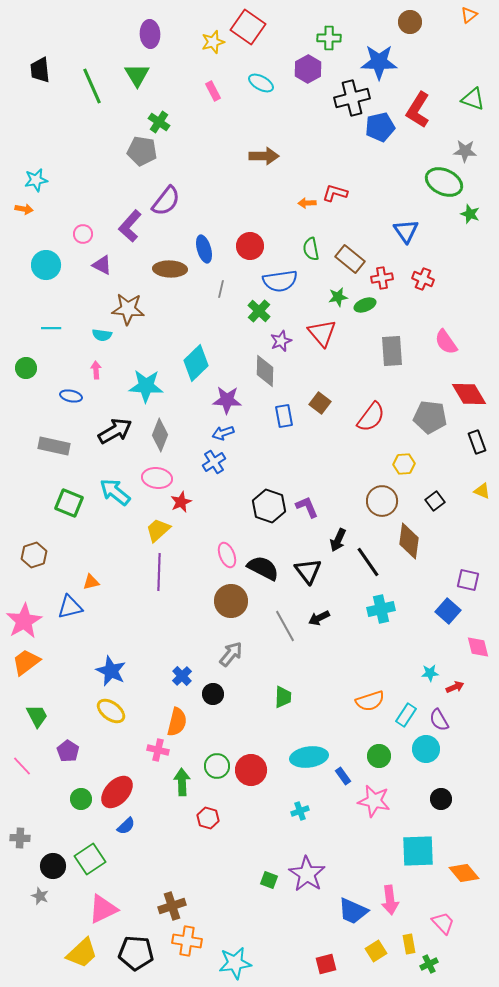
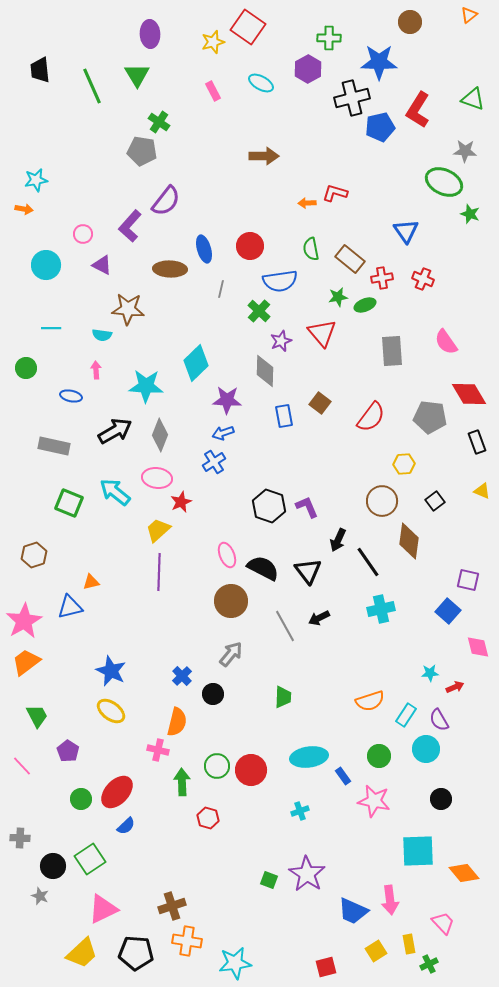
red square at (326, 964): moved 3 px down
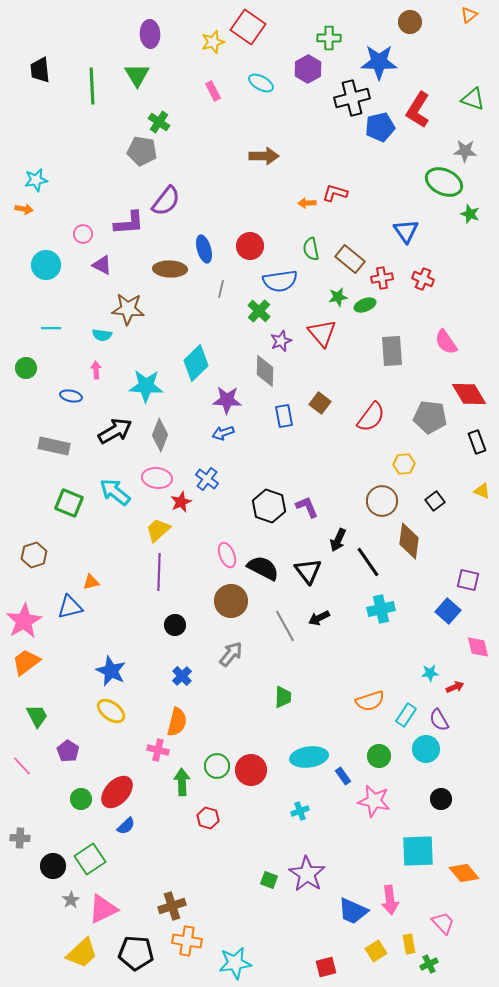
green line at (92, 86): rotated 21 degrees clockwise
purple L-shape at (130, 226): moved 1 px left, 3 px up; rotated 136 degrees counterclockwise
blue cross at (214, 462): moved 7 px left, 17 px down; rotated 20 degrees counterclockwise
black circle at (213, 694): moved 38 px left, 69 px up
gray star at (40, 896): moved 31 px right, 4 px down; rotated 18 degrees clockwise
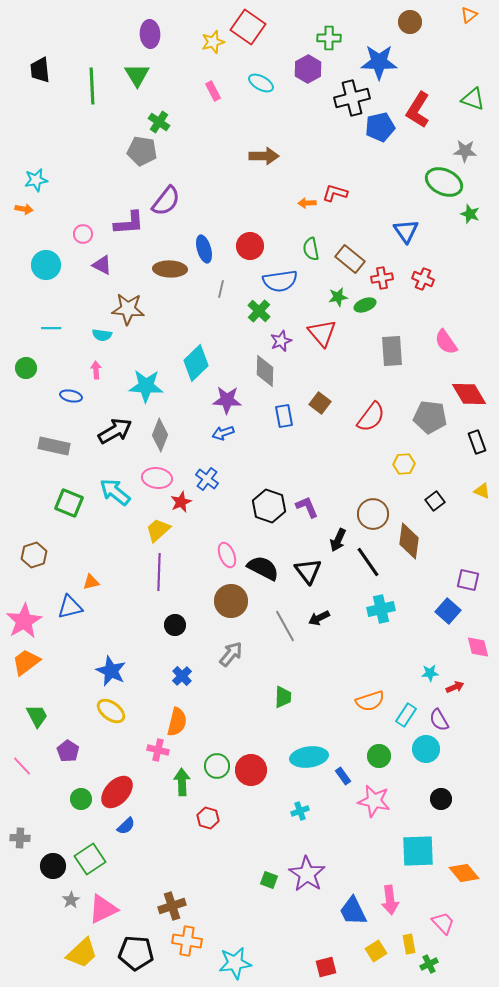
brown circle at (382, 501): moved 9 px left, 13 px down
blue trapezoid at (353, 911): rotated 40 degrees clockwise
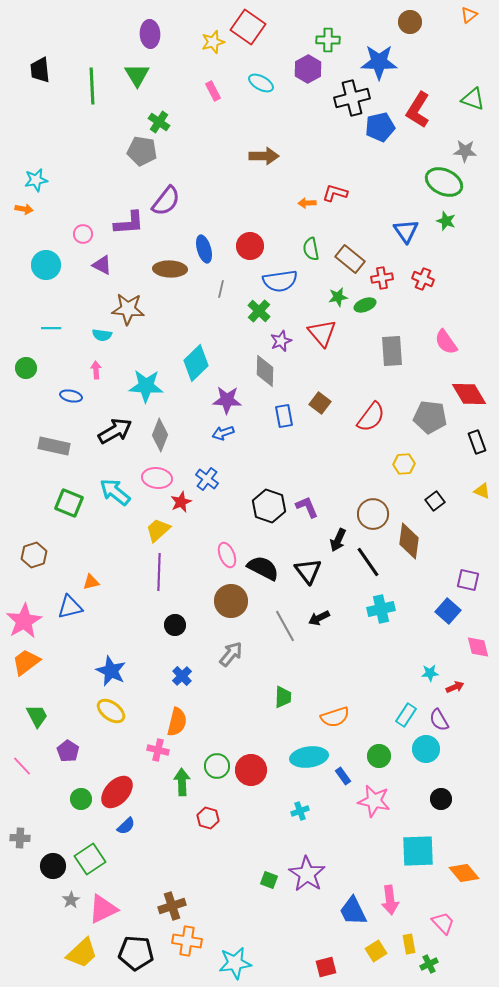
green cross at (329, 38): moved 1 px left, 2 px down
green star at (470, 214): moved 24 px left, 7 px down
orange semicircle at (370, 701): moved 35 px left, 16 px down
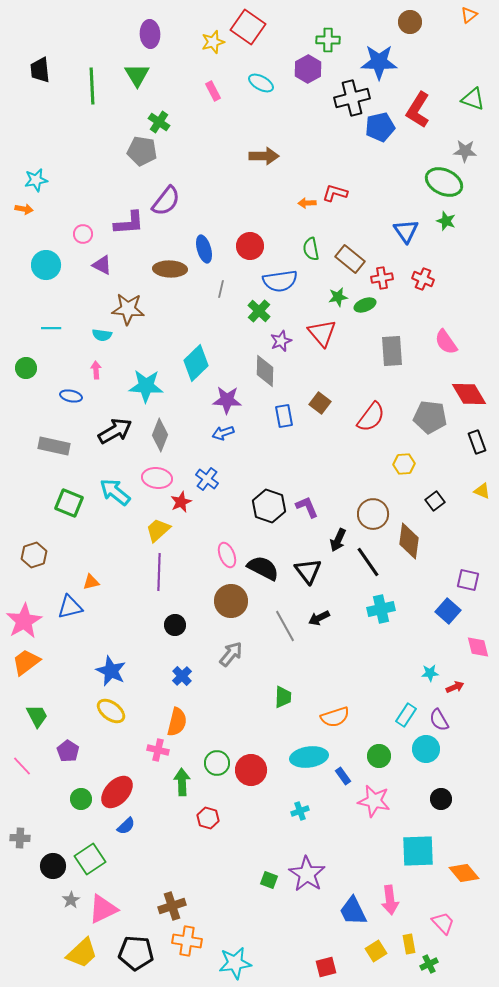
green circle at (217, 766): moved 3 px up
